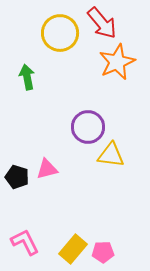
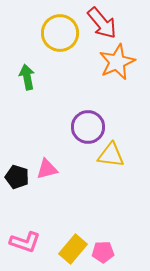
pink L-shape: rotated 136 degrees clockwise
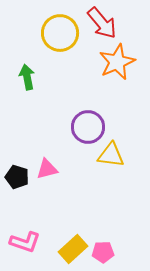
yellow rectangle: rotated 8 degrees clockwise
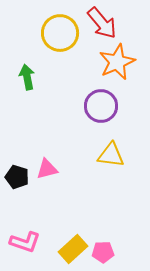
purple circle: moved 13 px right, 21 px up
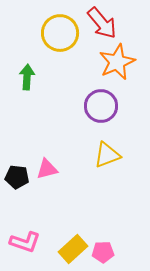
green arrow: rotated 15 degrees clockwise
yellow triangle: moved 4 px left; rotated 28 degrees counterclockwise
black pentagon: rotated 10 degrees counterclockwise
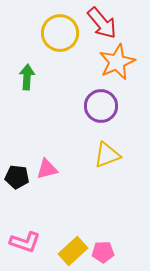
yellow rectangle: moved 2 px down
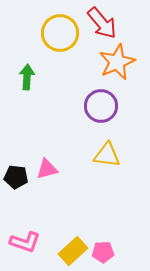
yellow triangle: rotated 28 degrees clockwise
black pentagon: moved 1 px left
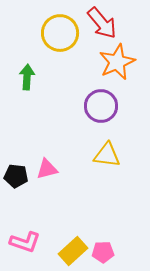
black pentagon: moved 1 px up
